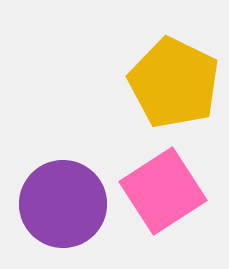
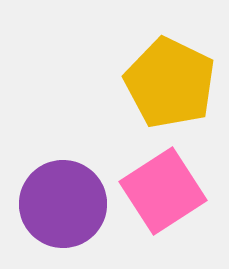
yellow pentagon: moved 4 px left
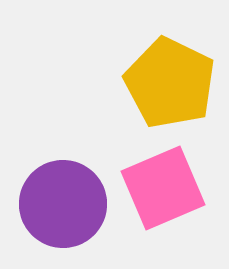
pink square: moved 3 px up; rotated 10 degrees clockwise
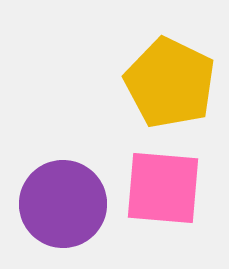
pink square: rotated 28 degrees clockwise
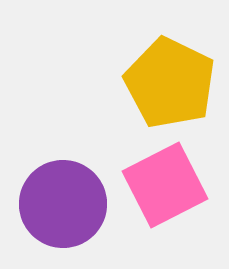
pink square: moved 2 px right, 3 px up; rotated 32 degrees counterclockwise
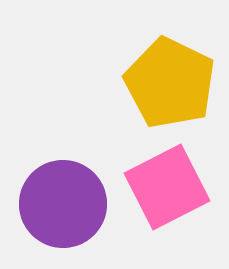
pink square: moved 2 px right, 2 px down
